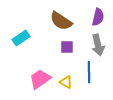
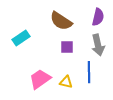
yellow triangle: rotated 16 degrees counterclockwise
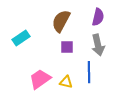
brown semicircle: rotated 85 degrees clockwise
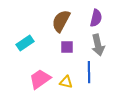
purple semicircle: moved 2 px left, 1 px down
cyan rectangle: moved 4 px right, 5 px down
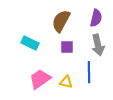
cyan rectangle: moved 5 px right; rotated 60 degrees clockwise
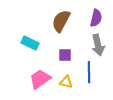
purple square: moved 2 px left, 8 px down
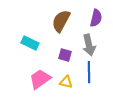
gray arrow: moved 9 px left
purple square: rotated 16 degrees clockwise
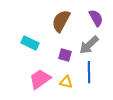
purple semicircle: rotated 42 degrees counterclockwise
gray arrow: rotated 60 degrees clockwise
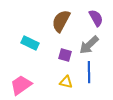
pink trapezoid: moved 19 px left, 6 px down
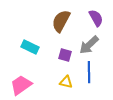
cyan rectangle: moved 4 px down
